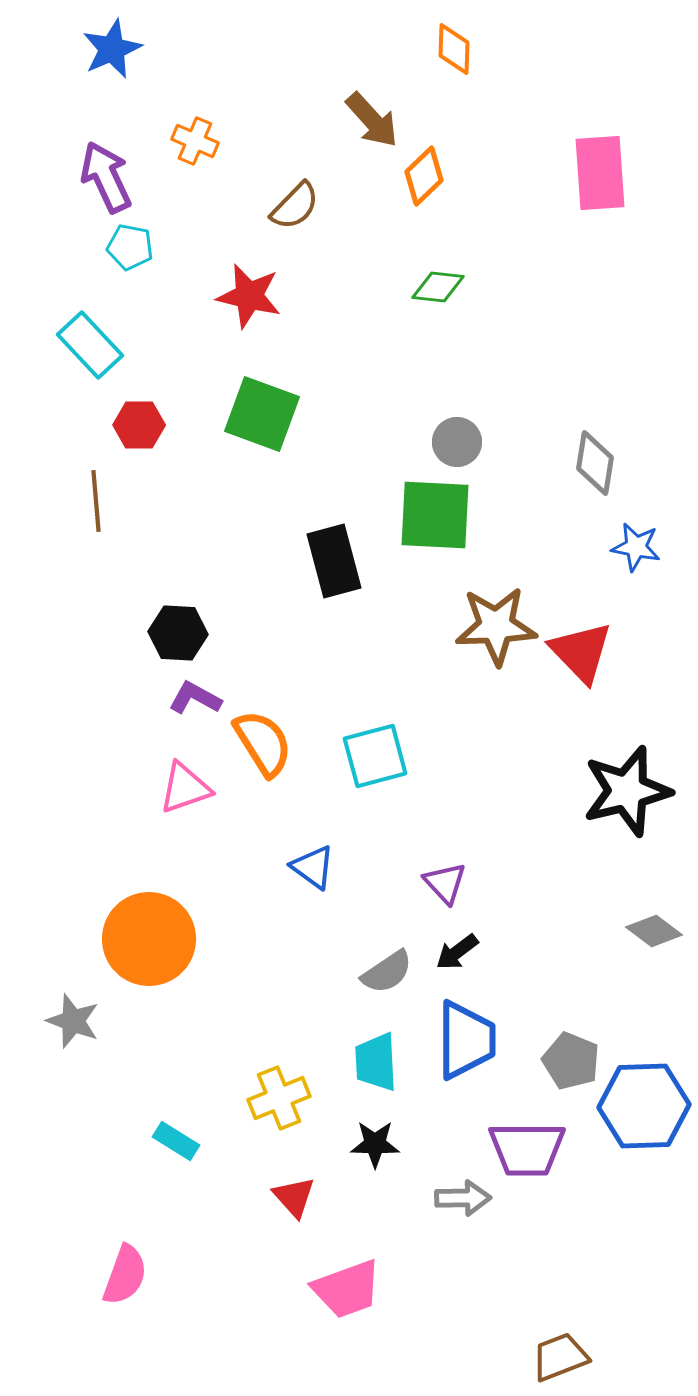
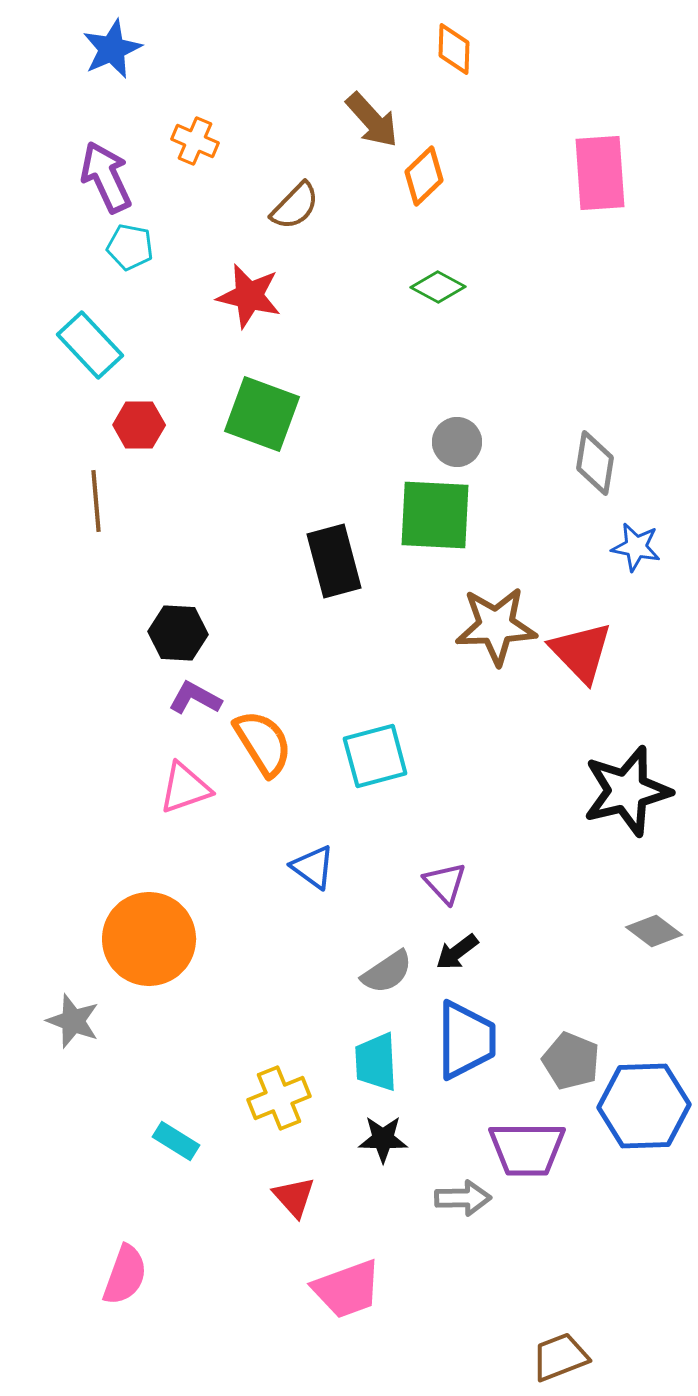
green diamond at (438, 287): rotated 22 degrees clockwise
black star at (375, 1144): moved 8 px right, 5 px up
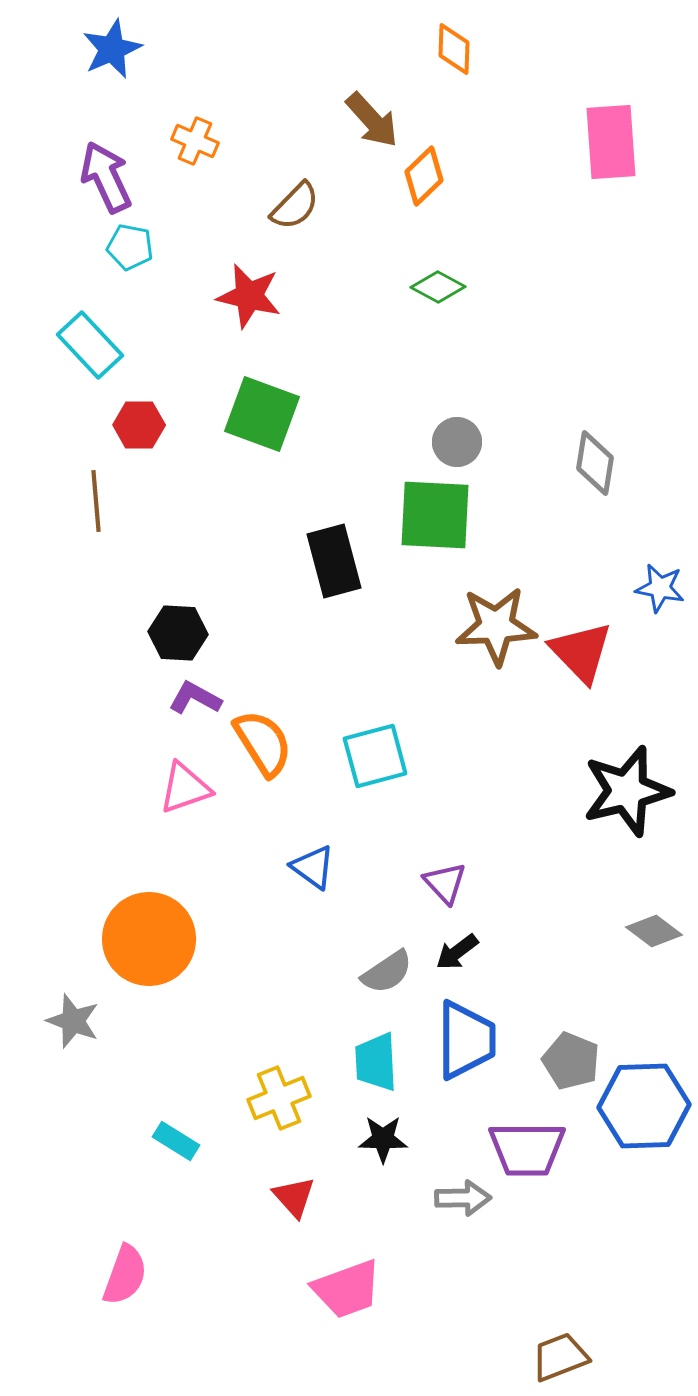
pink rectangle at (600, 173): moved 11 px right, 31 px up
blue star at (636, 547): moved 24 px right, 41 px down
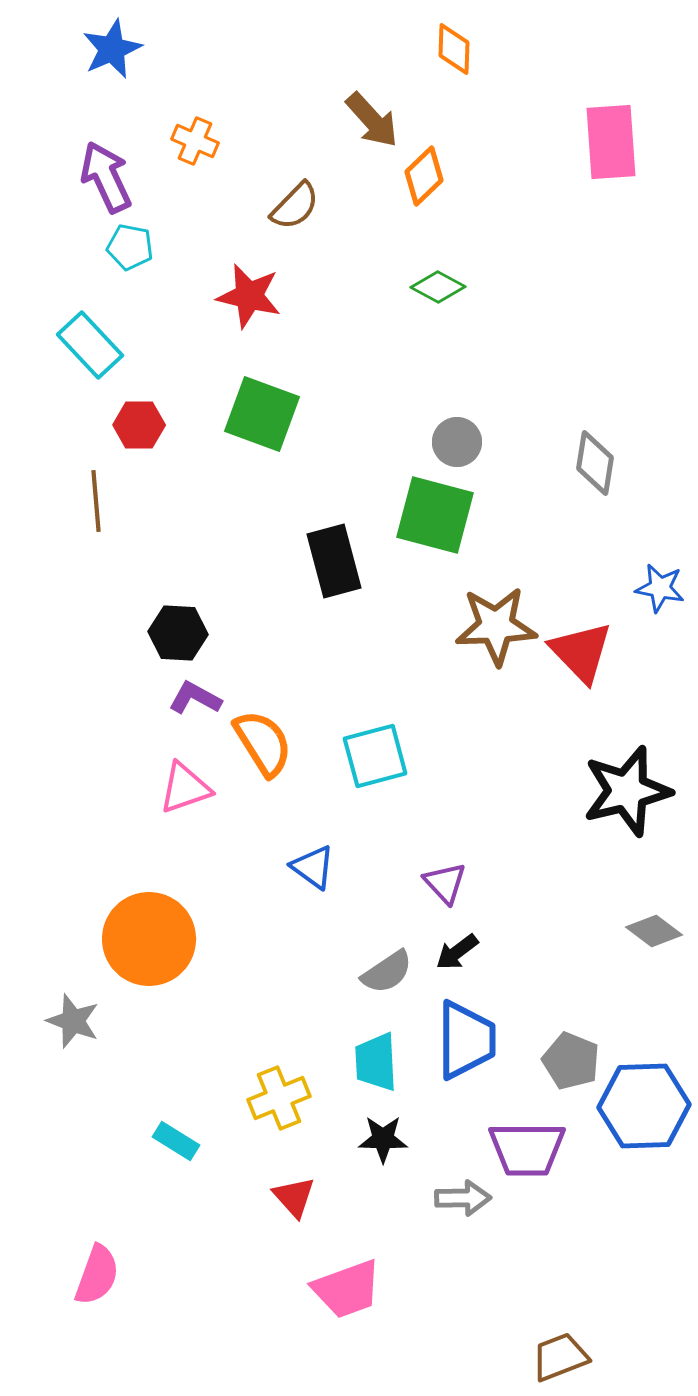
green square at (435, 515): rotated 12 degrees clockwise
pink semicircle at (125, 1275): moved 28 px left
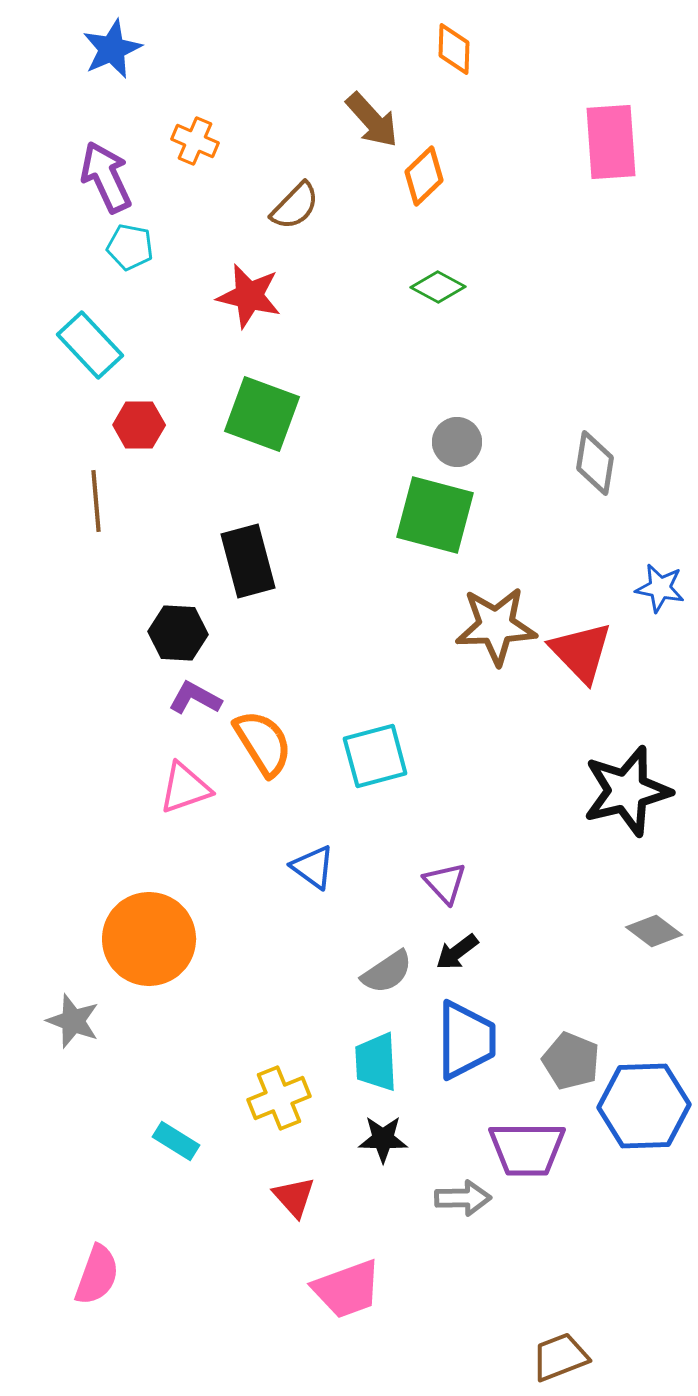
black rectangle at (334, 561): moved 86 px left
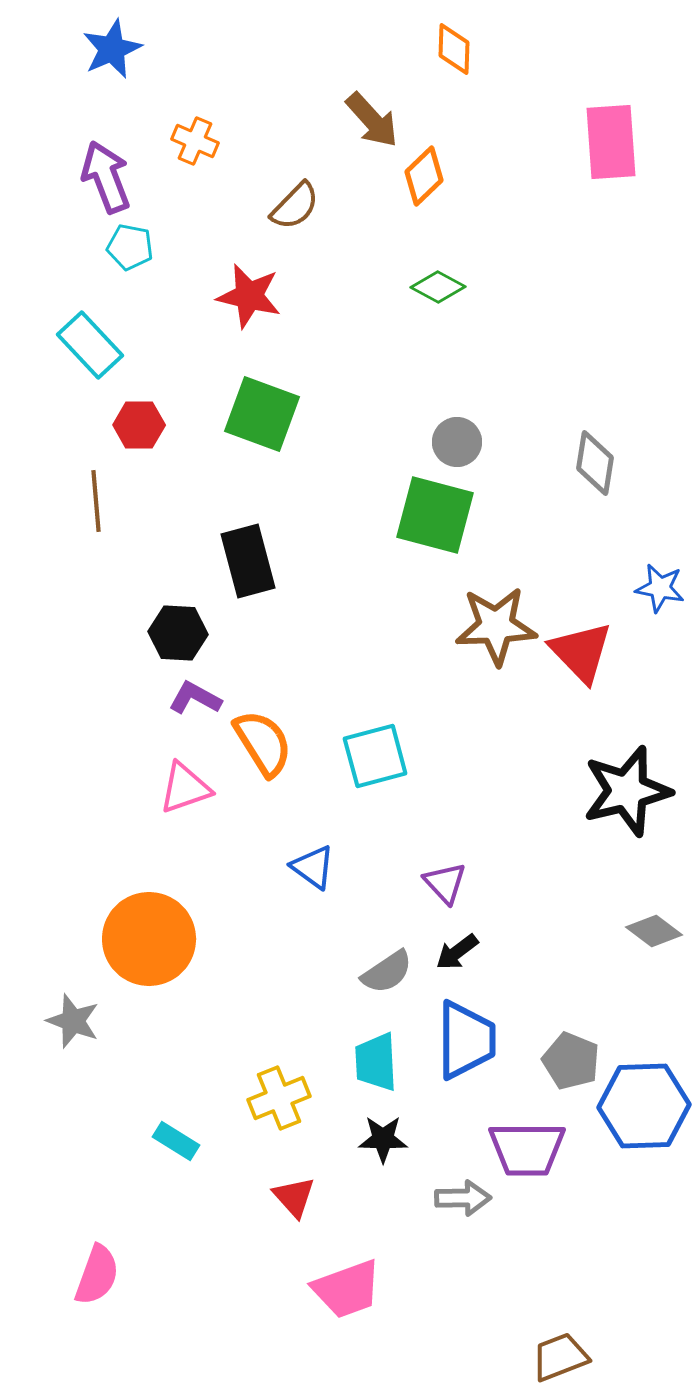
purple arrow at (106, 177): rotated 4 degrees clockwise
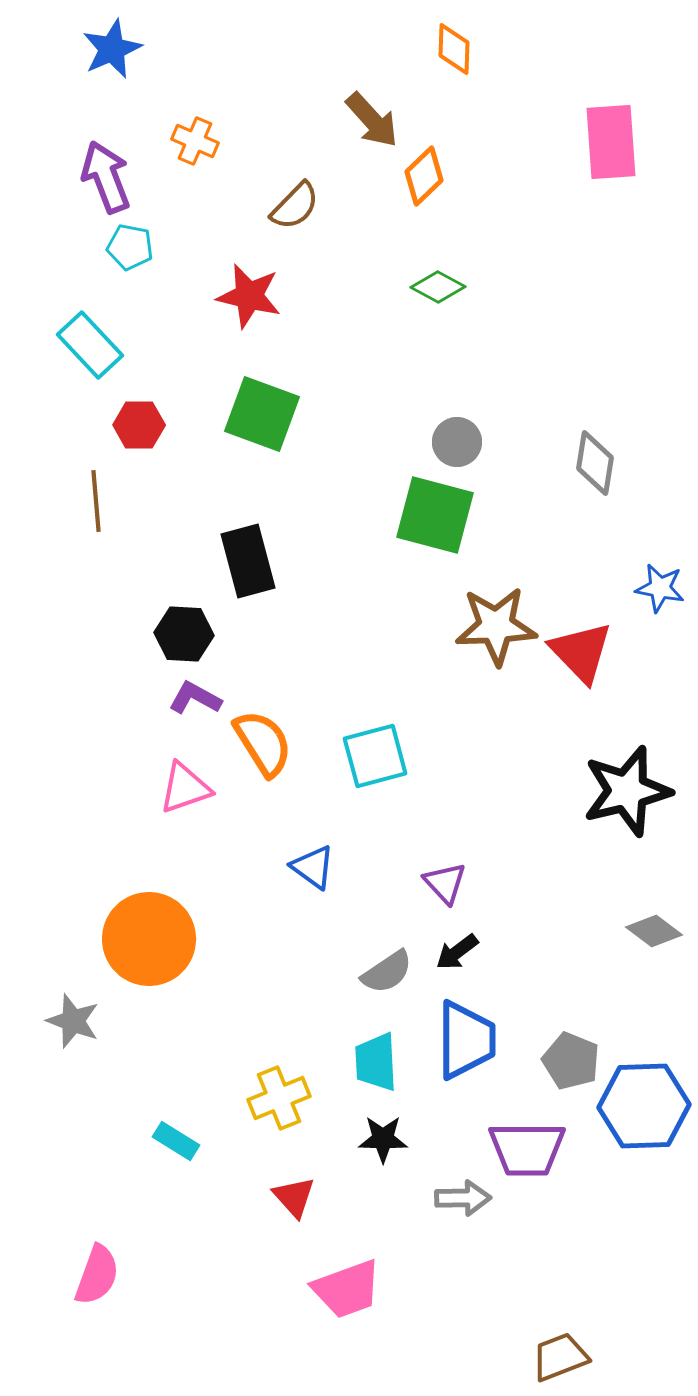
black hexagon at (178, 633): moved 6 px right, 1 px down
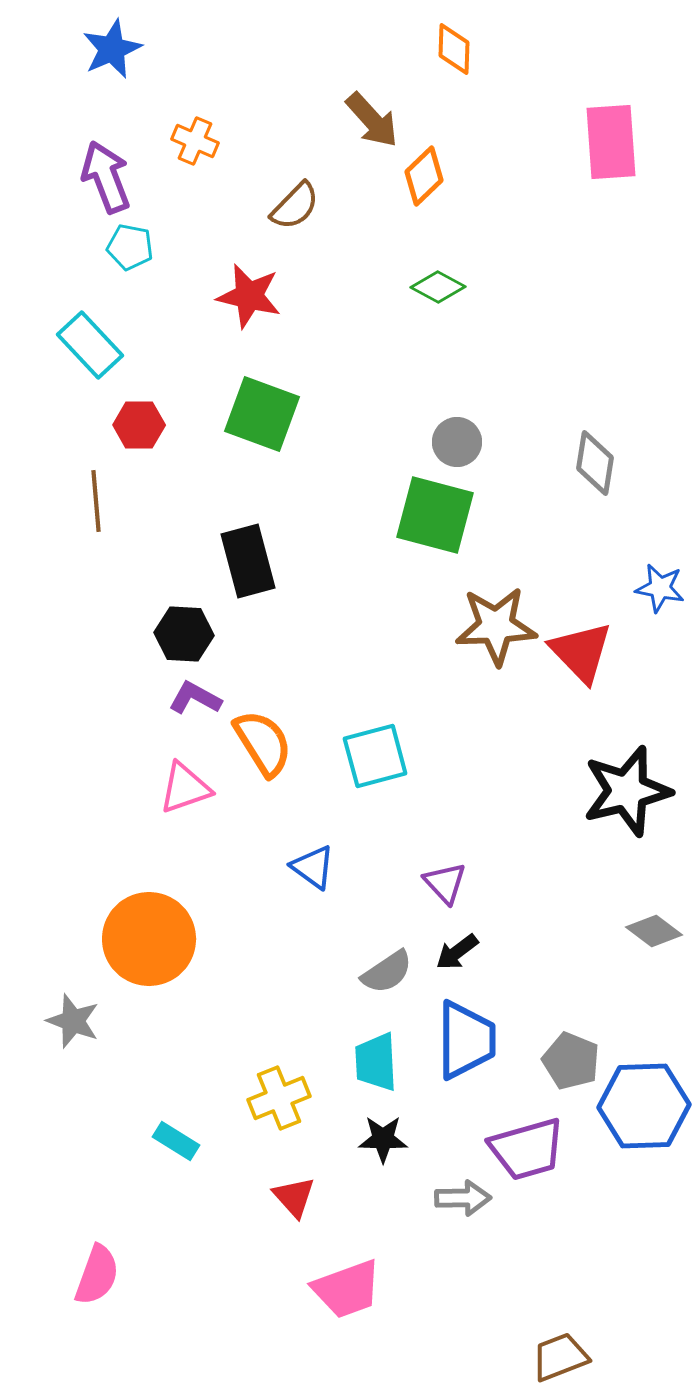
purple trapezoid at (527, 1149): rotated 16 degrees counterclockwise
